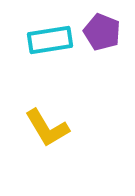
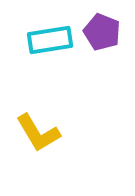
yellow L-shape: moved 9 px left, 5 px down
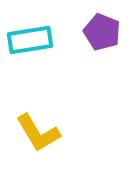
cyan rectangle: moved 20 px left
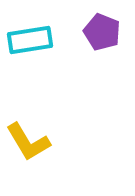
yellow L-shape: moved 10 px left, 9 px down
